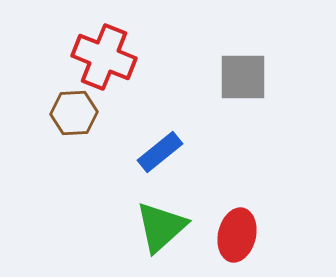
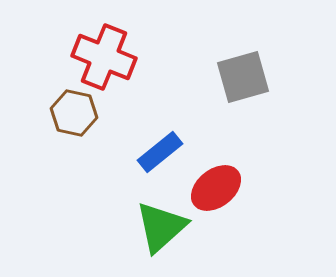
gray square: rotated 16 degrees counterclockwise
brown hexagon: rotated 15 degrees clockwise
red ellipse: moved 21 px left, 47 px up; rotated 39 degrees clockwise
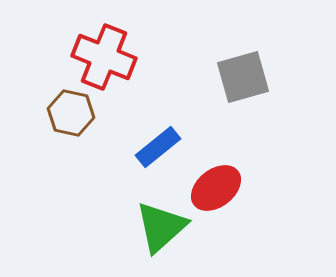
brown hexagon: moved 3 px left
blue rectangle: moved 2 px left, 5 px up
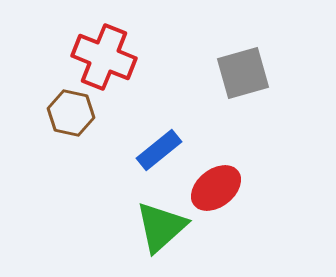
gray square: moved 4 px up
blue rectangle: moved 1 px right, 3 px down
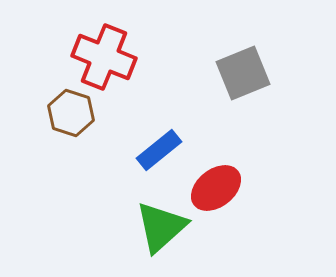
gray square: rotated 6 degrees counterclockwise
brown hexagon: rotated 6 degrees clockwise
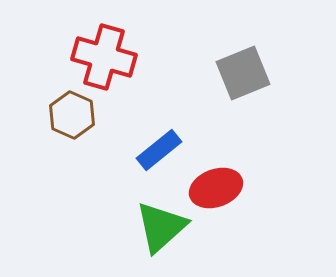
red cross: rotated 6 degrees counterclockwise
brown hexagon: moved 1 px right, 2 px down; rotated 6 degrees clockwise
red ellipse: rotated 18 degrees clockwise
